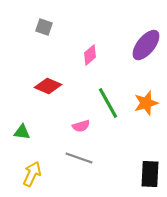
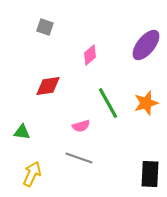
gray square: moved 1 px right
red diamond: rotated 32 degrees counterclockwise
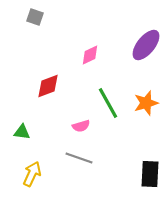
gray square: moved 10 px left, 10 px up
pink diamond: rotated 15 degrees clockwise
red diamond: rotated 12 degrees counterclockwise
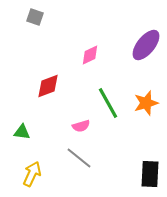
gray line: rotated 20 degrees clockwise
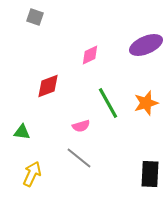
purple ellipse: rotated 28 degrees clockwise
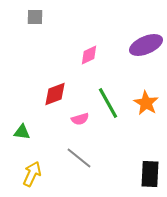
gray square: rotated 18 degrees counterclockwise
pink diamond: moved 1 px left
red diamond: moved 7 px right, 8 px down
orange star: rotated 25 degrees counterclockwise
pink semicircle: moved 1 px left, 7 px up
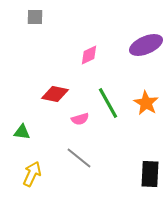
red diamond: rotated 32 degrees clockwise
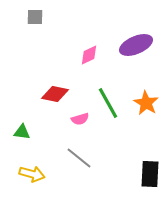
purple ellipse: moved 10 px left
yellow arrow: rotated 80 degrees clockwise
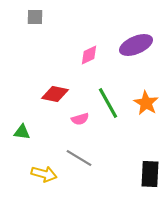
gray line: rotated 8 degrees counterclockwise
yellow arrow: moved 12 px right
